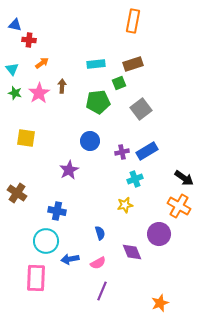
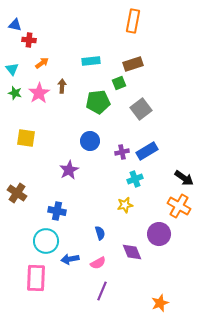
cyan rectangle: moved 5 px left, 3 px up
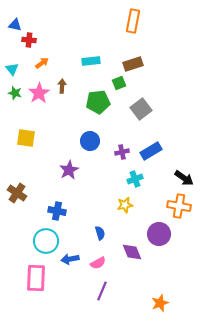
blue rectangle: moved 4 px right
orange cross: rotated 20 degrees counterclockwise
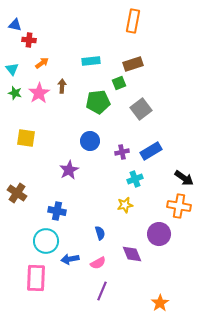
purple diamond: moved 2 px down
orange star: rotated 12 degrees counterclockwise
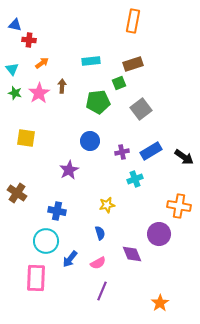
black arrow: moved 21 px up
yellow star: moved 18 px left
blue arrow: rotated 42 degrees counterclockwise
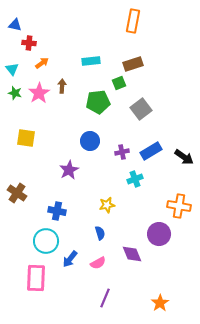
red cross: moved 3 px down
purple line: moved 3 px right, 7 px down
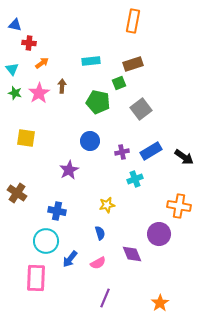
green pentagon: rotated 20 degrees clockwise
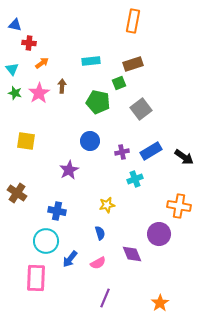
yellow square: moved 3 px down
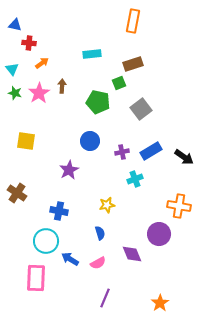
cyan rectangle: moved 1 px right, 7 px up
blue cross: moved 2 px right
blue arrow: rotated 84 degrees clockwise
